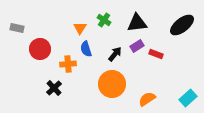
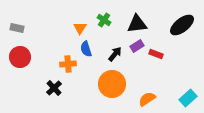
black triangle: moved 1 px down
red circle: moved 20 px left, 8 px down
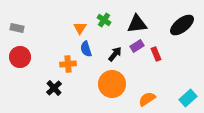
red rectangle: rotated 48 degrees clockwise
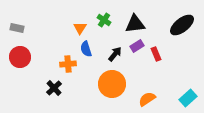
black triangle: moved 2 px left
